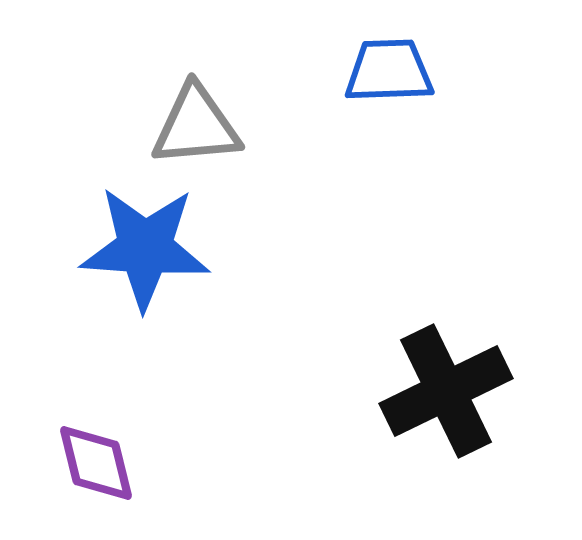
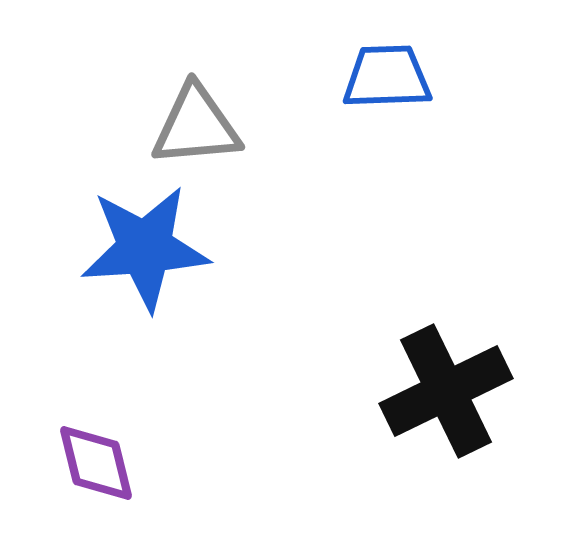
blue trapezoid: moved 2 px left, 6 px down
blue star: rotated 8 degrees counterclockwise
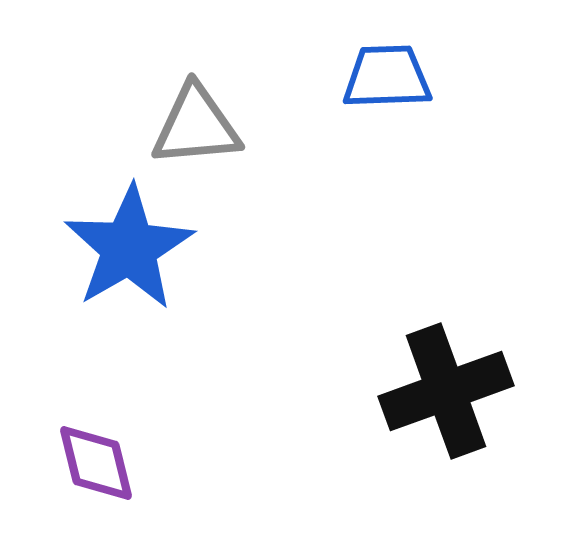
blue star: moved 16 px left; rotated 26 degrees counterclockwise
black cross: rotated 6 degrees clockwise
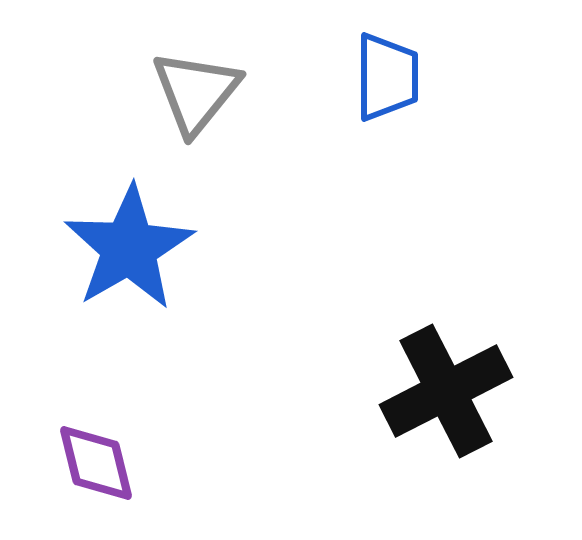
blue trapezoid: rotated 92 degrees clockwise
gray triangle: moved 34 px up; rotated 46 degrees counterclockwise
black cross: rotated 7 degrees counterclockwise
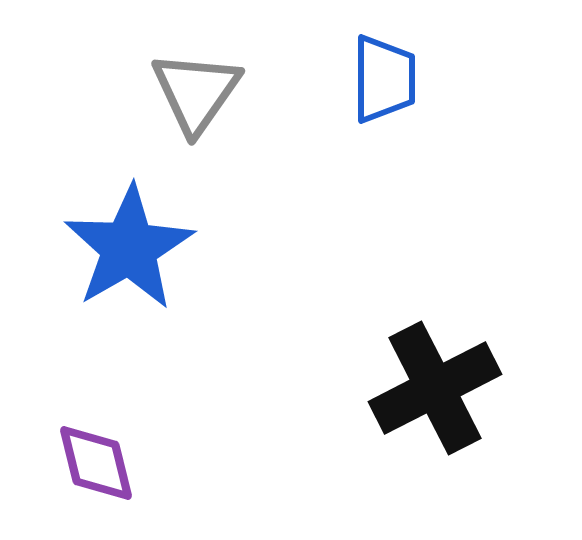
blue trapezoid: moved 3 px left, 2 px down
gray triangle: rotated 4 degrees counterclockwise
black cross: moved 11 px left, 3 px up
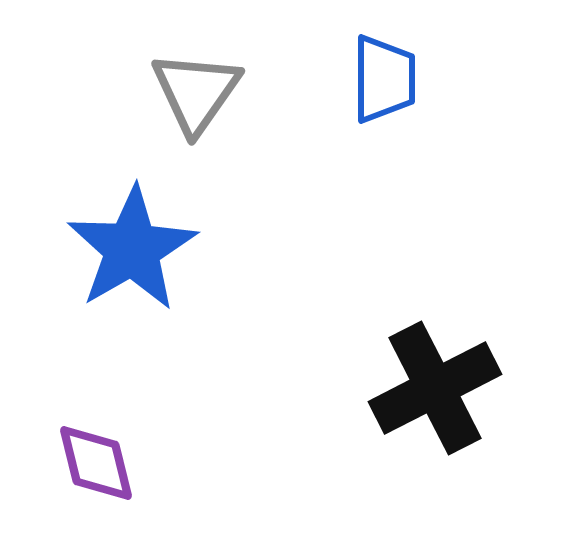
blue star: moved 3 px right, 1 px down
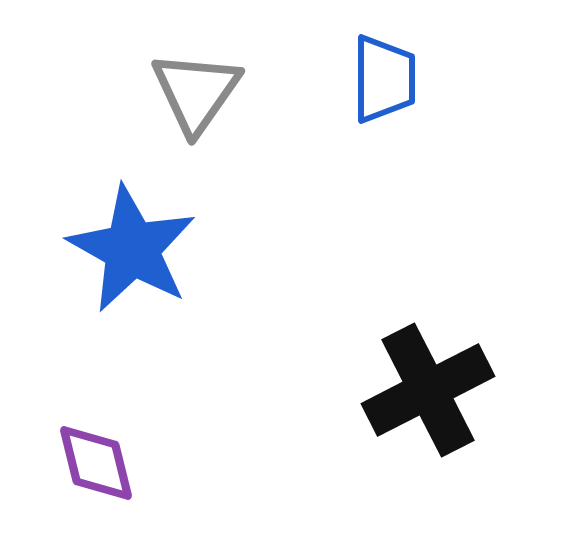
blue star: rotated 13 degrees counterclockwise
black cross: moved 7 px left, 2 px down
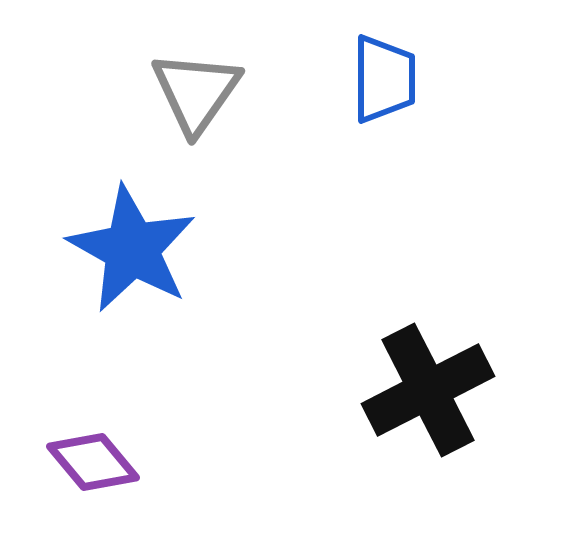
purple diamond: moved 3 px left, 1 px up; rotated 26 degrees counterclockwise
